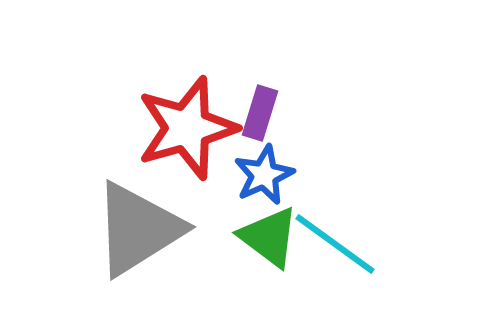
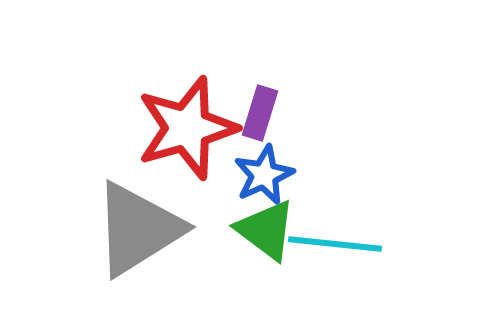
green triangle: moved 3 px left, 7 px up
cyan line: rotated 30 degrees counterclockwise
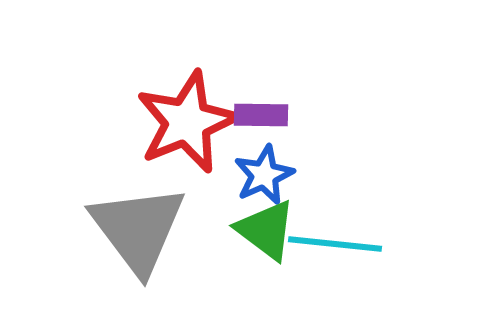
purple rectangle: moved 1 px right, 2 px down; rotated 74 degrees clockwise
red star: moved 6 px up; rotated 6 degrees counterclockwise
gray triangle: rotated 35 degrees counterclockwise
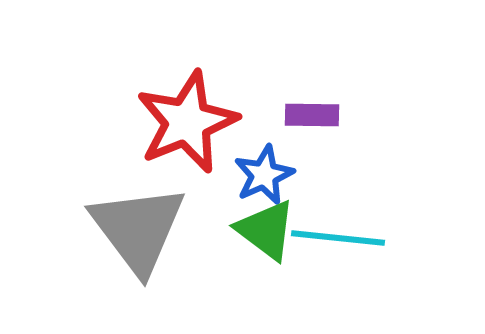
purple rectangle: moved 51 px right
cyan line: moved 3 px right, 6 px up
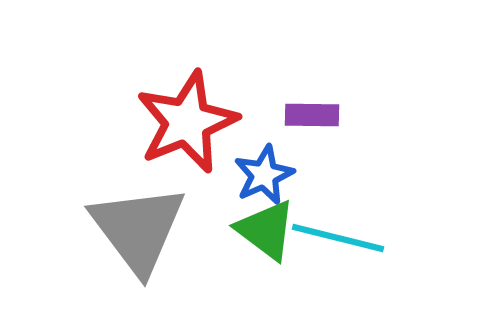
cyan line: rotated 8 degrees clockwise
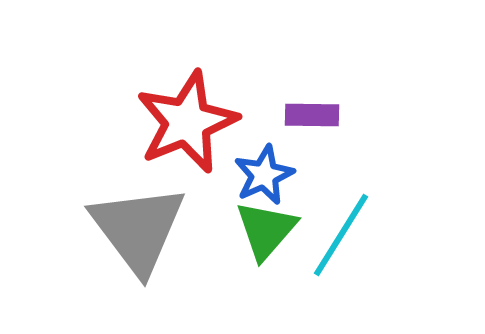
green triangle: rotated 34 degrees clockwise
cyan line: moved 3 px right, 3 px up; rotated 72 degrees counterclockwise
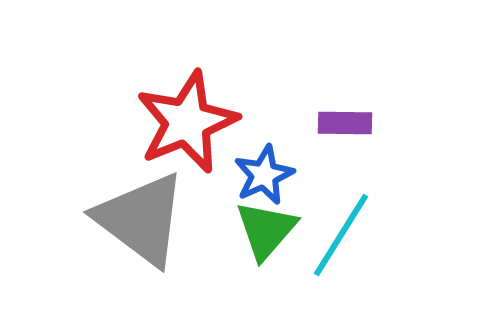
purple rectangle: moved 33 px right, 8 px down
gray triangle: moved 3 px right, 10 px up; rotated 16 degrees counterclockwise
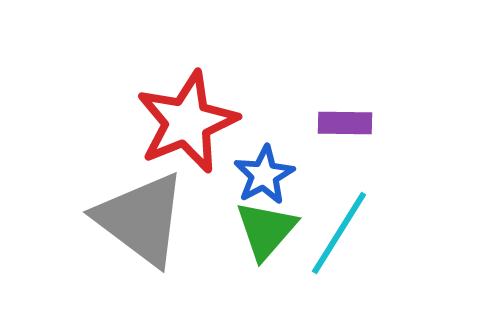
blue star: rotated 4 degrees counterclockwise
cyan line: moved 2 px left, 2 px up
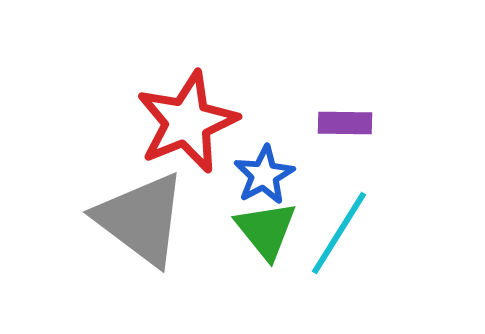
green triangle: rotated 20 degrees counterclockwise
